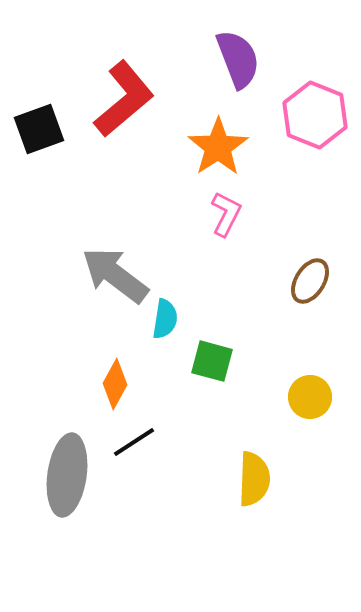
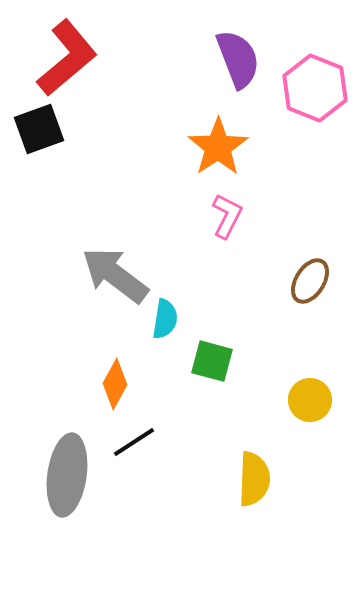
red L-shape: moved 57 px left, 41 px up
pink hexagon: moved 27 px up
pink L-shape: moved 1 px right, 2 px down
yellow circle: moved 3 px down
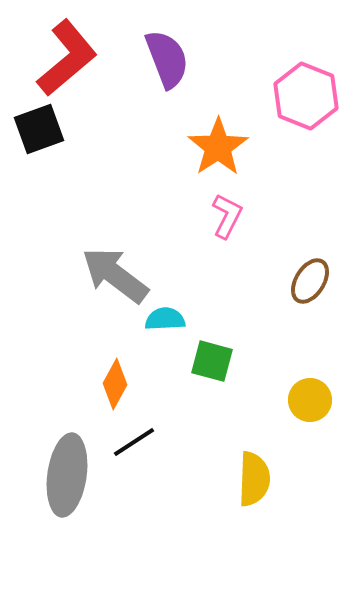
purple semicircle: moved 71 px left
pink hexagon: moved 9 px left, 8 px down
cyan semicircle: rotated 102 degrees counterclockwise
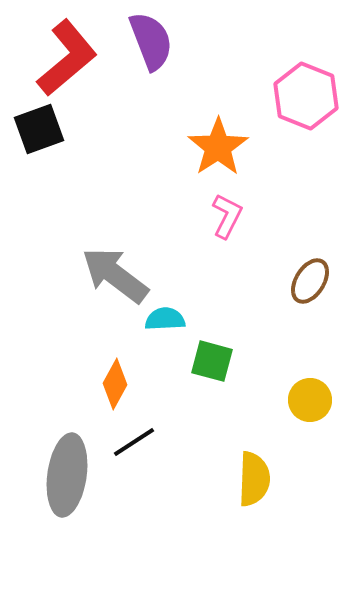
purple semicircle: moved 16 px left, 18 px up
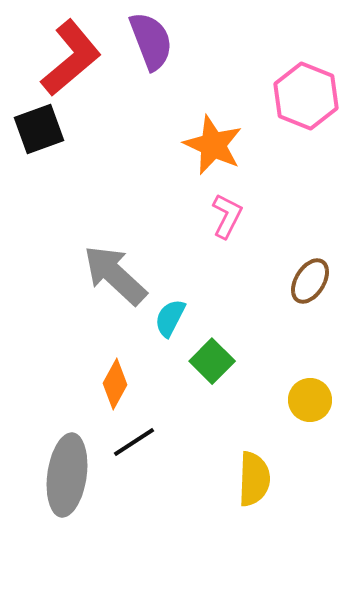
red L-shape: moved 4 px right
orange star: moved 5 px left, 2 px up; rotated 14 degrees counterclockwise
gray arrow: rotated 6 degrees clockwise
cyan semicircle: moved 5 px right, 1 px up; rotated 60 degrees counterclockwise
green square: rotated 30 degrees clockwise
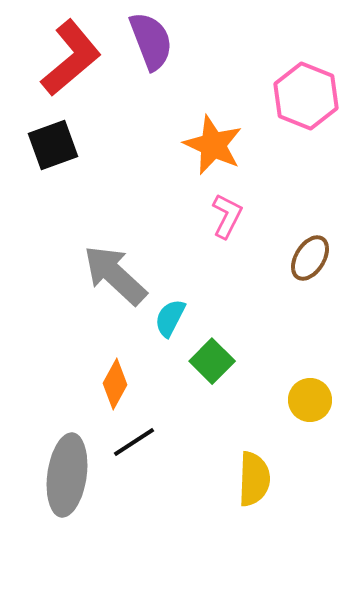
black square: moved 14 px right, 16 px down
brown ellipse: moved 23 px up
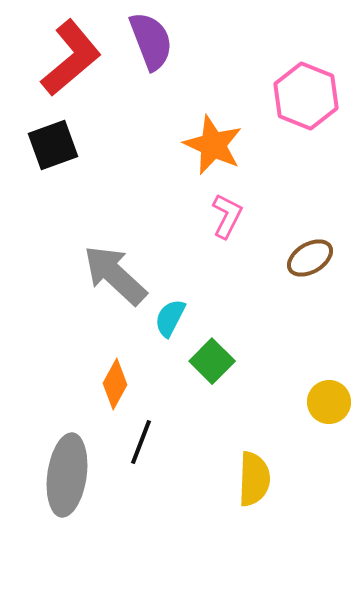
brown ellipse: rotated 27 degrees clockwise
yellow circle: moved 19 px right, 2 px down
black line: moved 7 px right; rotated 36 degrees counterclockwise
